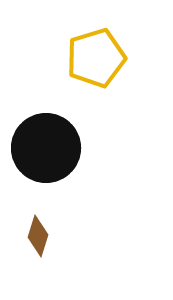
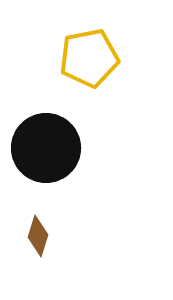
yellow pentagon: moved 7 px left; rotated 6 degrees clockwise
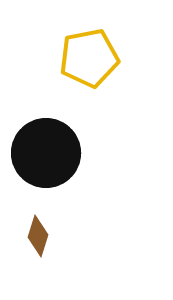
black circle: moved 5 px down
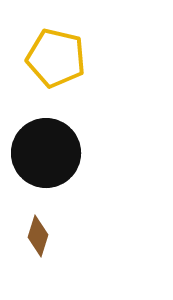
yellow pentagon: moved 33 px left; rotated 24 degrees clockwise
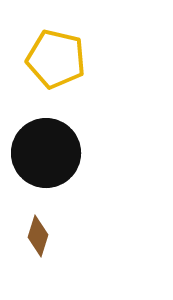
yellow pentagon: moved 1 px down
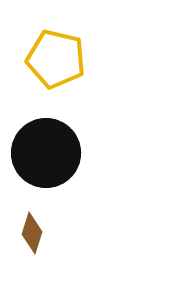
brown diamond: moved 6 px left, 3 px up
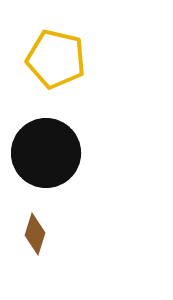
brown diamond: moved 3 px right, 1 px down
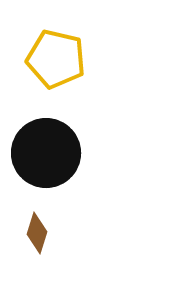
brown diamond: moved 2 px right, 1 px up
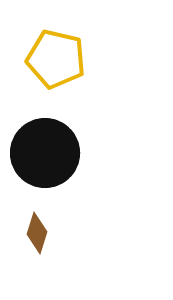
black circle: moved 1 px left
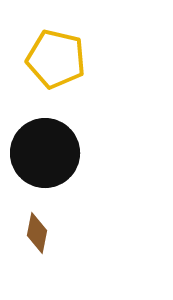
brown diamond: rotated 6 degrees counterclockwise
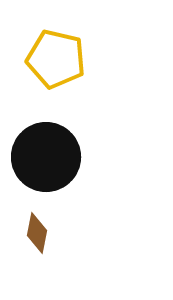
black circle: moved 1 px right, 4 px down
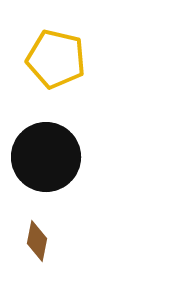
brown diamond: moved 8 px down
